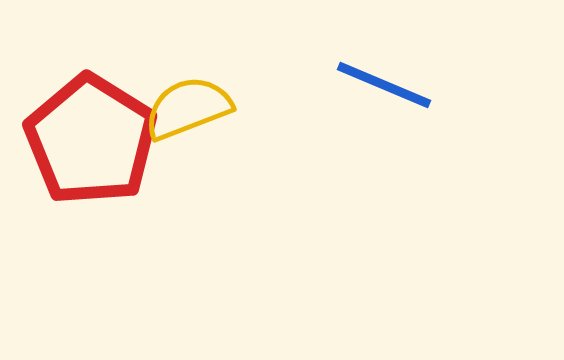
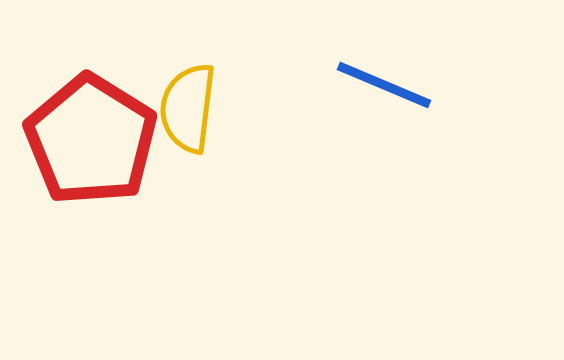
yellow semicircle: rotated 62 degrees counterclockwise
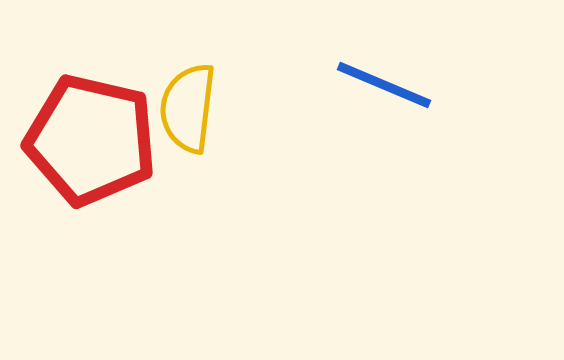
red pentagon: rotated 19 degrees counterclockwise
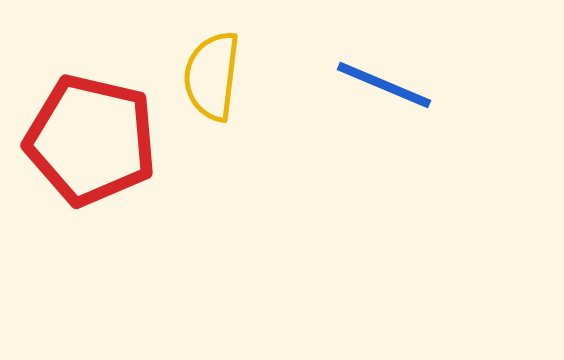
yellow semicircle: moved 24 px right, 32 px up
